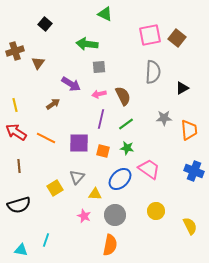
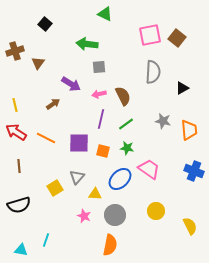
gray star: moved 1 px left, 3 px down; rotated 14 degrees clockwise
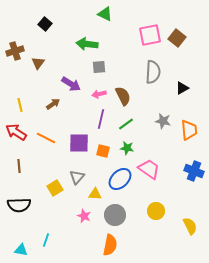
yellow line: moved 5 px right
black semicircle: rotated 15 degrees clockwise
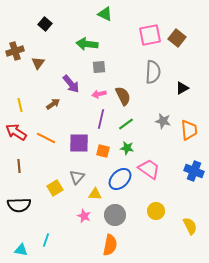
purple arrow: rotated 18 degrees clockwise
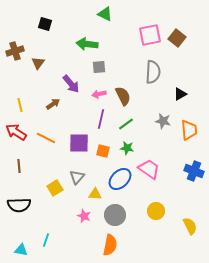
black square: rotated 24 degrees counterclockwise
black triangle: moved 2 px left, 6 px down
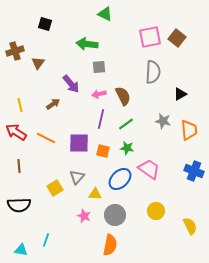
pink square: moved 2 px down
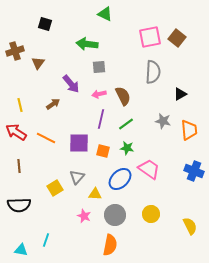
yellow circle: moved 5 px left, 3 px down
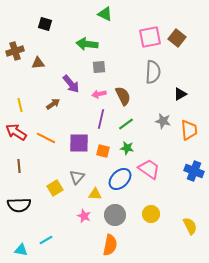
brown triangle: rotated 48 degrees clockwise
cyan line: rotated 40 degrees clockwise
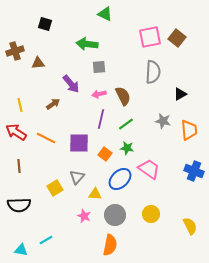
orange square: moved 2 px right, 3 px down; rotated 24 degrees clockwise
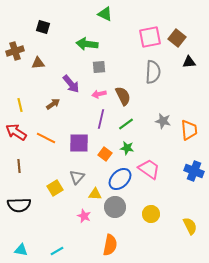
black square: moved 2 px left, 3 px down
black triangle: moved 9 px right, 32 px up; rotated 24 degrees clockwise
gray circle: moved 8 px up
cyan line: moved 11 px right, 11 px down
